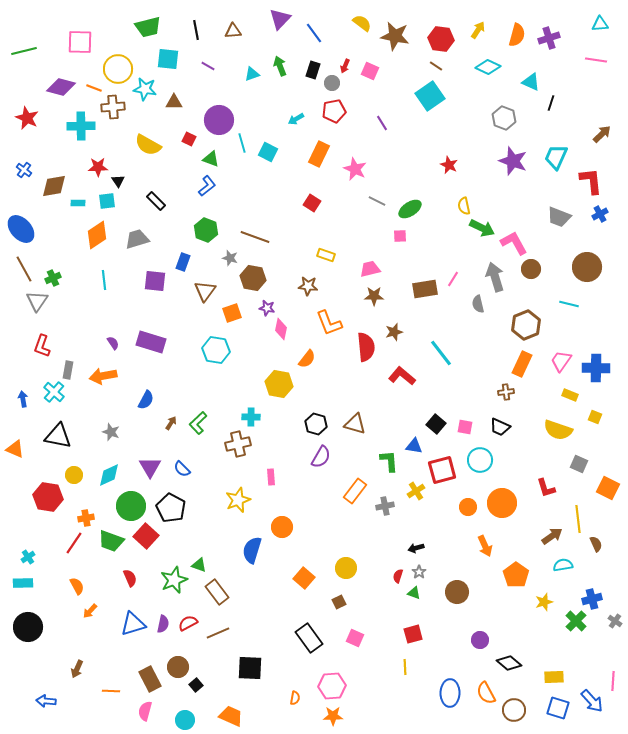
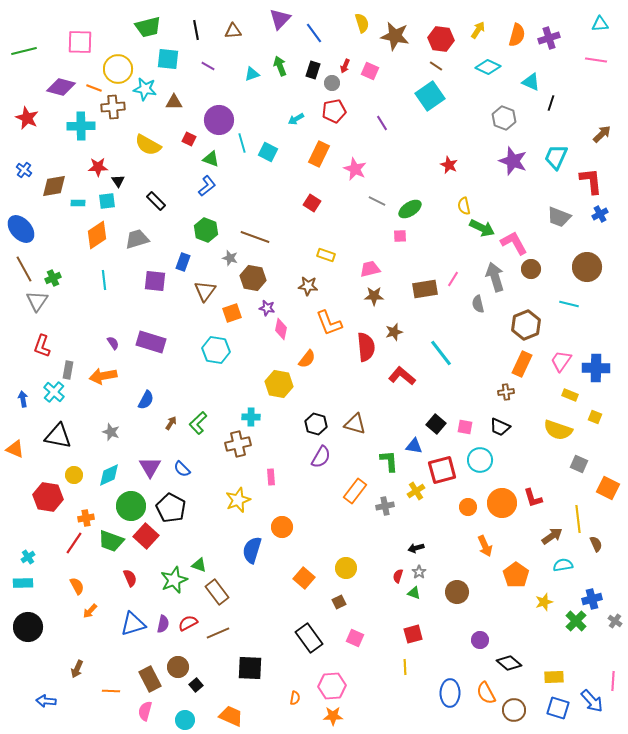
yellow semicircle at (362, 23): rotated 36 degrees clockwise
red L-shape at (546, 488): moved 13 px left, 10 px down
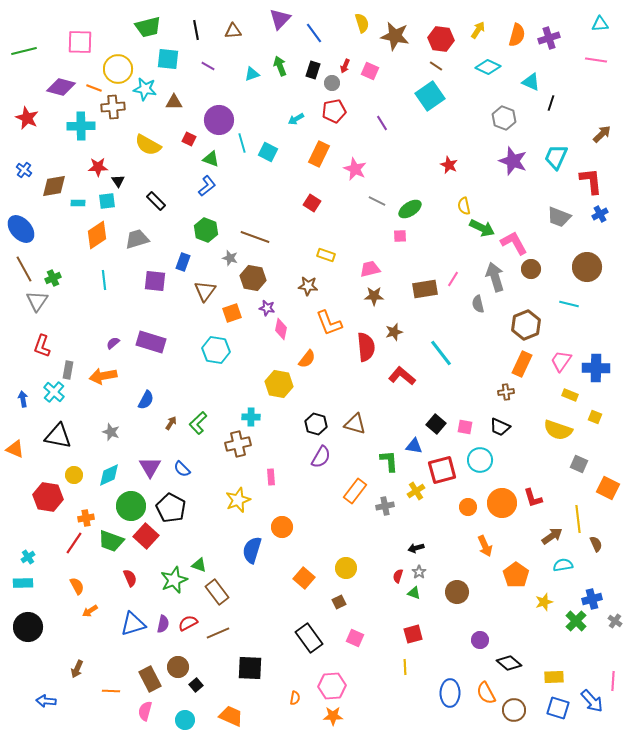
purple semicircle at (113, 343): rotated 96 degrees counterclockwise
orange arrow at (90, 611): rotated 14 degrees clockwise
